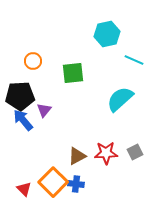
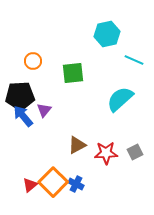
blue arrow: moved 4 px up
brown triangle: moved 11 px up
blue cross: rotated 21 degrees clockwise
red triangle: moved 6 px right, 4 px up; rotated 35 degrees clockwise
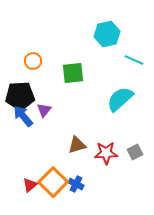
brown triangle: rotated 12 degrees clockwise
